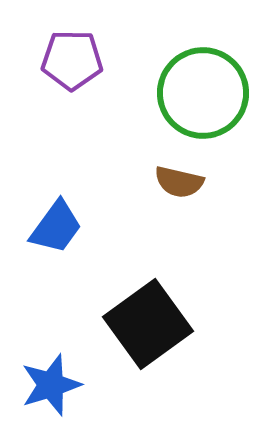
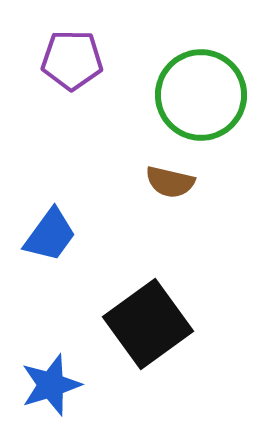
green circle: moved 2 px left, 2 px down
brown semicircle: moved 9 px left
blue trapezoid: moved 6 px left, 8 px down
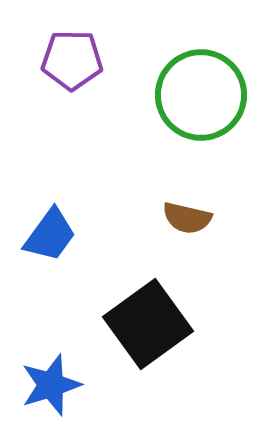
brown semicircle: moved 17 px right, 36 px down
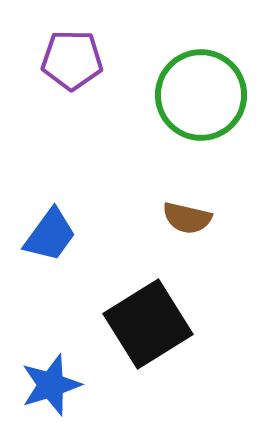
black square: rotated 4 degrees clockwise
